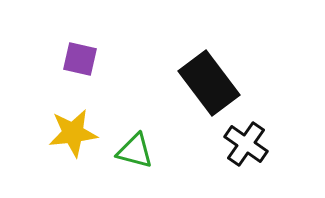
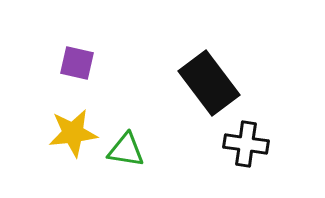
purple square: moved 3 px left, 4 px down
black cross: rotated 27 degrees counterclockwise
green triangle: moved 9 px left, 1 px up; rotated 6 degrees counterclockwise
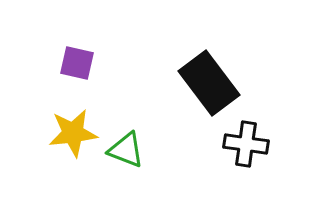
green triangle: rotated 12 degrees clockwise
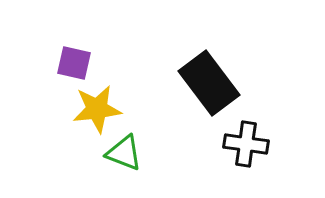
purple square: moved 3 px left
yellow star: moved 24 px right, 24 px up
green triangle: moved 2 px left, 3 px down
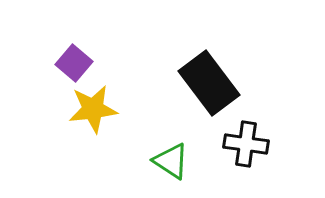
purple square: rotated 27 degrees clockwise
yellow star: moved 4 px left
green triangle: moved 47 px right, 8 px down; rotated 12 degrees clockwise
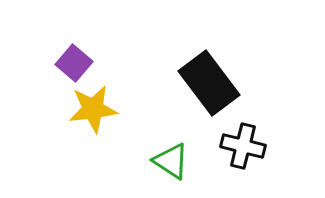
black cross: moved 3 px left, 2 px down; rotated 6 degrees clockwise
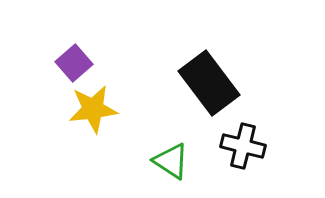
purple square: rotated 9 degrees clockwise
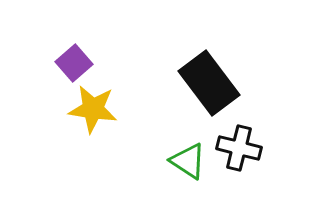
yellow star: rotated 15 degrees clockwise
black cross: moved 4 px left, 2 px down
green triangle: moved 17 px right
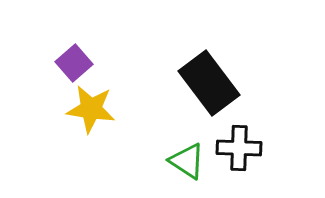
yellow star: moved 2 px left
black cross: rotated 12 degrees counterclockwise
green triangle: moved 1 px left
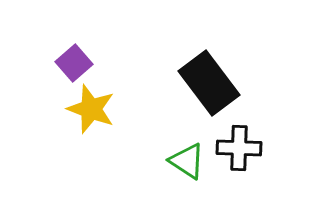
yellow star: rotated 12 degrees clockwise
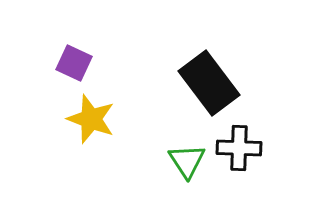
purple square: rotated 24 degrees counterclockwise
yellow star: moved 10 px down
green triangle: rotated 24 degrees clockwise
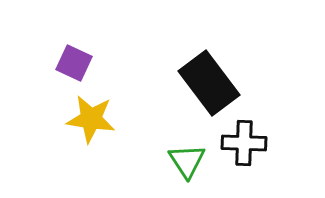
yellow star: rotated 12 degrees counterclockwise
black cross: moved 5 px right, 5 px up
